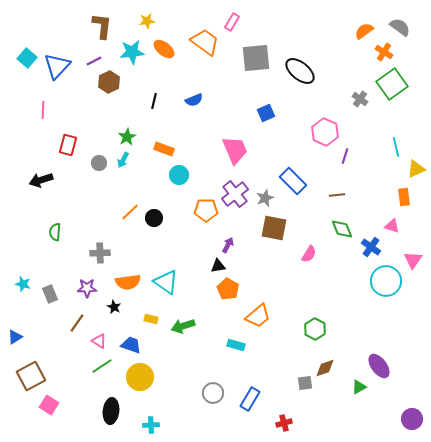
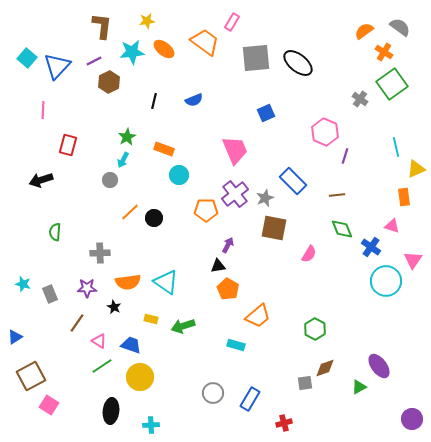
black ellipse at (300, 71): moved 2 px left, 8 px up
gray circle at (99, 163): moved 11 px right, 17 px down
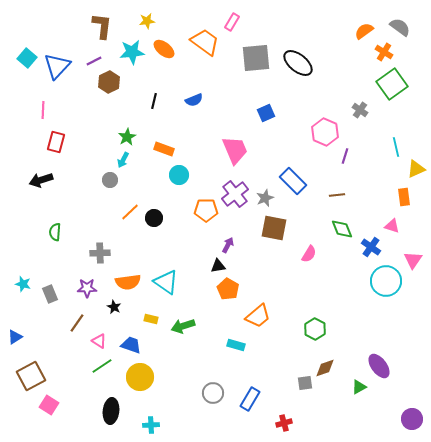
gray cross at (360, 99): moved 11 px down
red rectangle at (68, 145): moved 12 px left, 3 px up
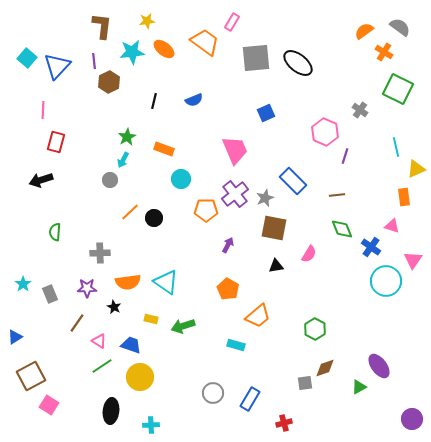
purple line at (94, 61): rotated 70 degrees counterclockwise
green square at (392, 84): moved 6 px right, 5 px down; rotated 28 degrees counterclockwise
cyan circle at (179, 175): moved 2 px right, 4 px down
black triangle at (218, 266): moved 58 px right
cyan star at (23, 284): rotated 21 degrees clockwise
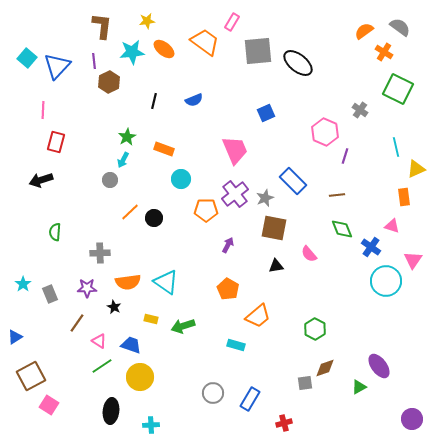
gray square at (256, 58): moved 2 px right, 7 px up
pink semicircle at (309, 254): rotated 108 degrees clockwise
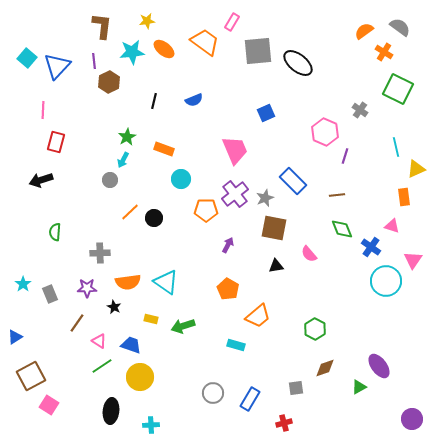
gray square at (305, 383): moved 9 px left, 5 px down
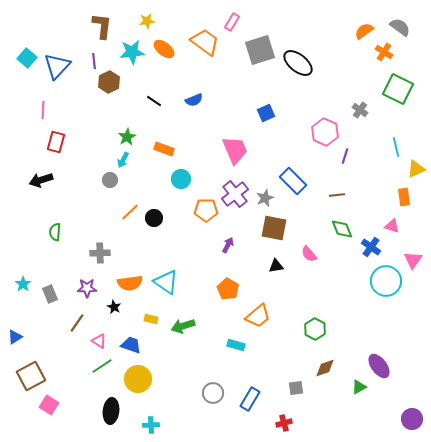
gray square at (258, 51): moved 2 px right, 1 px up; rotated 12 degrees counterclockwise
black line at (154, 101): rotated 70 degrees counterclockwise
orange semicircle at (128, 282): moved 2 px right, 1 px down
yellow circle at (140, 377): moved 2 px left, 2 px down
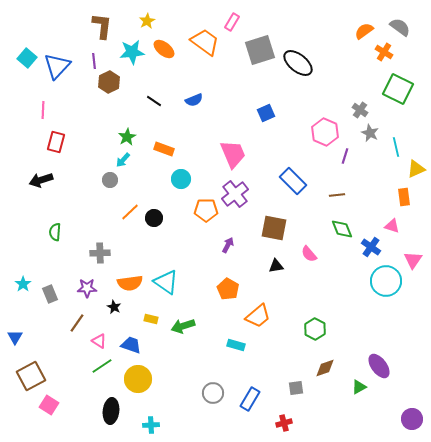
yellow star at (147, 21): rotated 21 degrees counterclockwise
pink trapezoid at (235, 150): moved 2 px left, 4 px down
cyan arrow at (123, 160): rotated 14 degrees clockwise
gray star at (265, 198): moved 105 px right, 65 px up; rotated 24 degrees counterclockwise
blue triangle at (15, 337): rotated 28 degrees counterclockwise
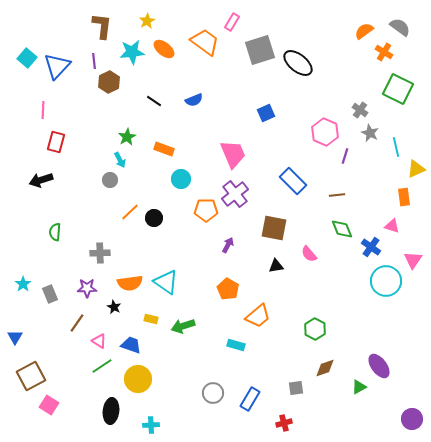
cyan arrow at (123, 160): moved 3 px left; rotated 70 degrees counterclockwise
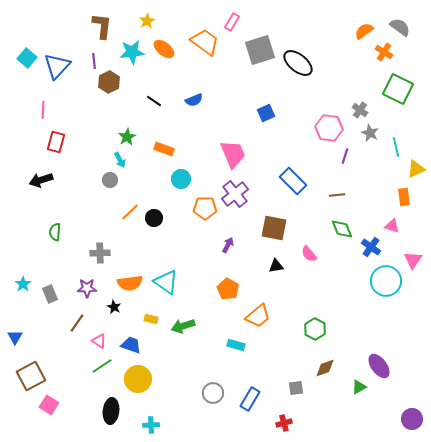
pink hexagon at (325, 132): moved 4 px right, 4 px up; rotated 16 degrees counterclockwise
orange pentagon at (206, 210): moved 1 px left, 2 px up
